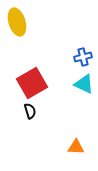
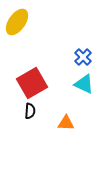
yellow ellipse: rotated 52 degrees clockwise
blue cross: rotated 30 degrees counterclockwise
black semicircle: rotated 21 degrees clockwise
orange triangle: moved 10 px left, 24 px up
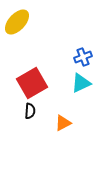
yellow ellipse: rotated 8 degrees clockwise
blue cross: rotated 24 degrees clockwise
cyan triangle: moved 3 px left, 1 px up; rotated 50 degrees counterclockwise
orange triangle: moved 3 px left; rotated 30 degrees counterclockwise
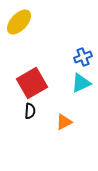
yellow ellipse: moved 2 px right
orange triangle: moved 1 px right, 1 px up
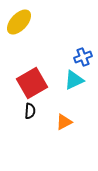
cyan triangle: moved 7 px left, 3 px up
